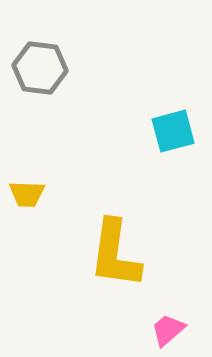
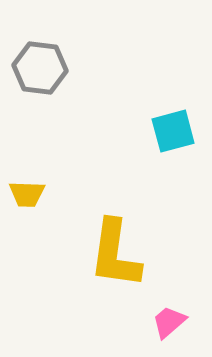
pink trapezoid: moved 1 px right, 8 px up
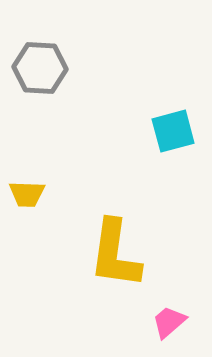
gray hexagon: rotated 4 degrees counterclockwise
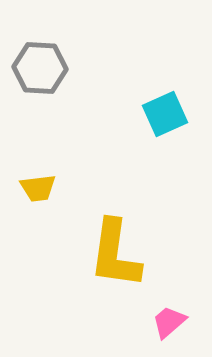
cyan square: moved 8 px left, 17 px up; rotated 9 degrees counterclockwise
yellow trapezoid: moved 11 px right, 6 px up; rotated 9 degrees counterclockwise
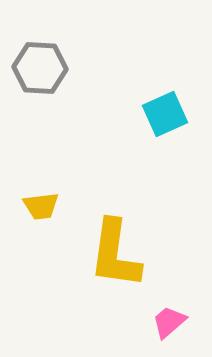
yellow trapezoid: moved 3 px right, 18 px down
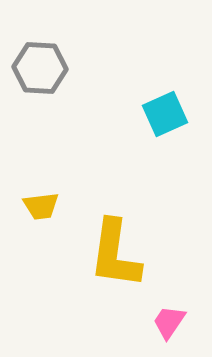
pink trapezoid: rotated 15 degrees counterclockwise
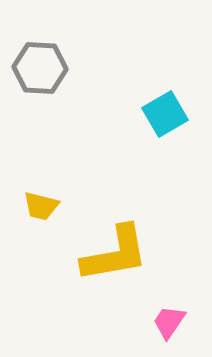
cyan square: rotated 6 degrees counterclockwise
yellow trapezoid: rotated 21 degrees clockwise
yellow L-shape: rotated 108 degrees counterclockwise
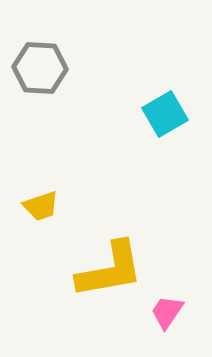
yellow trapezoid: rotated 33 degrees counterclockwise
yellow L-shape: moved 5 px left, 16 px down
pink trapezoid: moved 2 px left, 10 px up
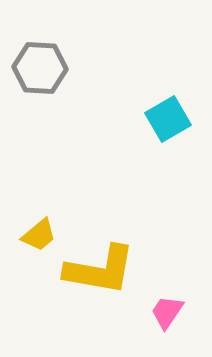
cyan square: moved 3 px right, 5 px down
yellow trapezoid: moved 2 px left, 29 px down; rotated 21 degrees counterclockwise
yellow L-shape: moved 10 px left; rotated 20 degrees clockwise
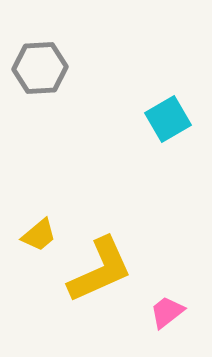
gray hexagon: rotated 6 degrees counterclockwise
yellow L-shape: rotated 34 degrees counterclockwise
pink trapezoid: rotated 18 degrees clockwise
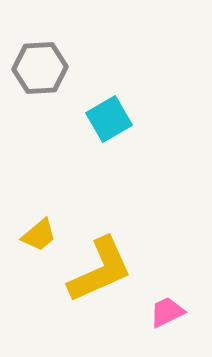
cyan square: moved 59 px left
pink trapezoid: rotated 12 degrees clockwise
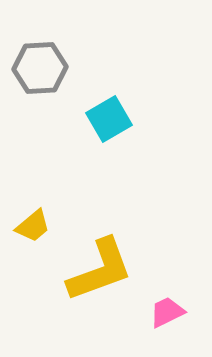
yellow trapezoid: moved 6 px left, 9 px up
yellow L-shape: rotated 4 degrees clockwise
